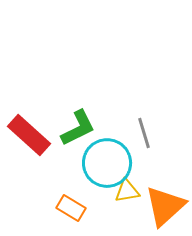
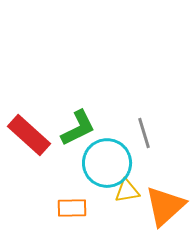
orange rectangle: moved 1 px right; rotated 32 degrees counterclockwise
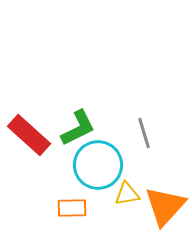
cyan circle: moved 9 px left, 2 px down
yellow triangle: moved 3 px down
orange triangle: rotated 6 degrees counterclockwise
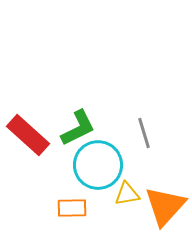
red rectangle: moved 1 px left
